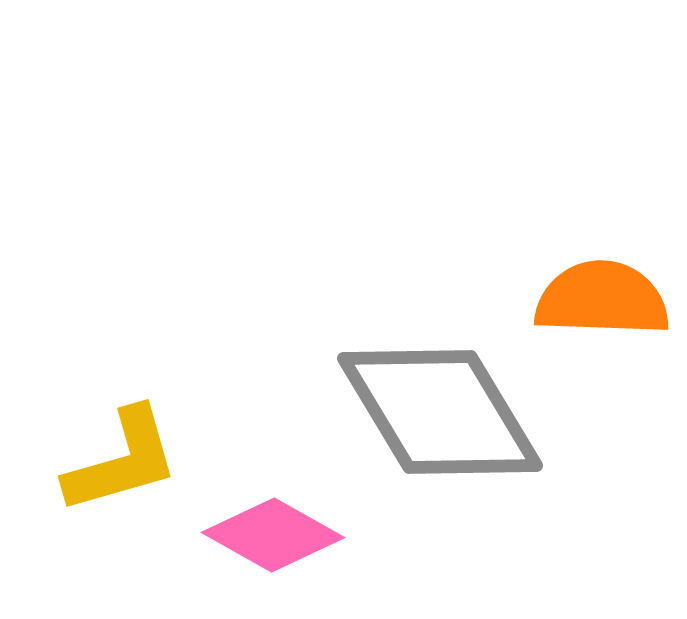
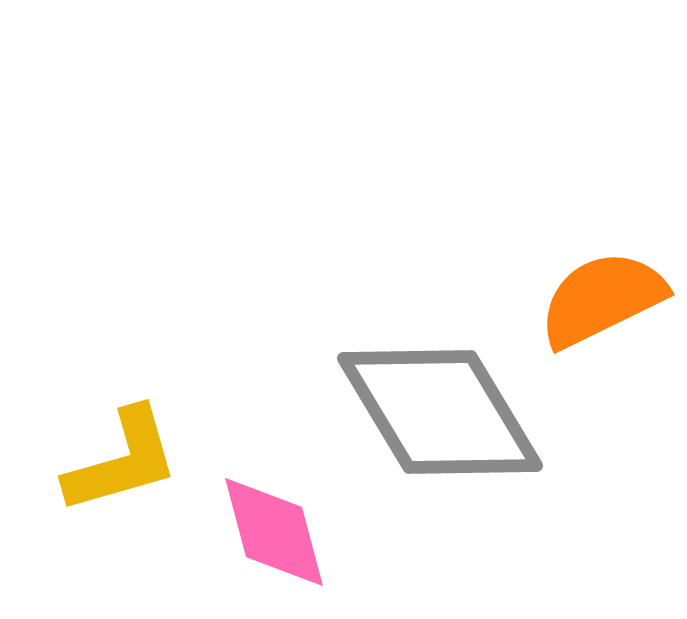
orange semicircle: rotated 28 degrees counterclockwise
pink diamond: moved 1 px right, 3 px up; rotated 46 degrees clockwise
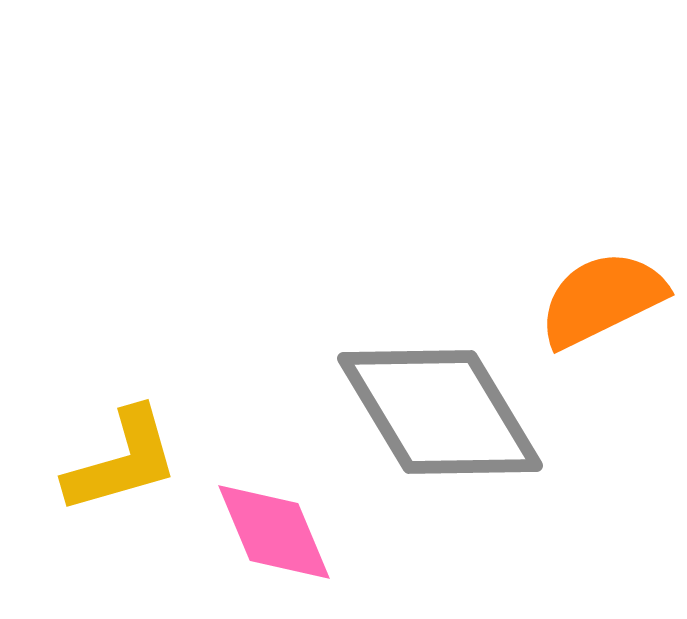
pink diamond: rotated 8 degrees counterclockwise
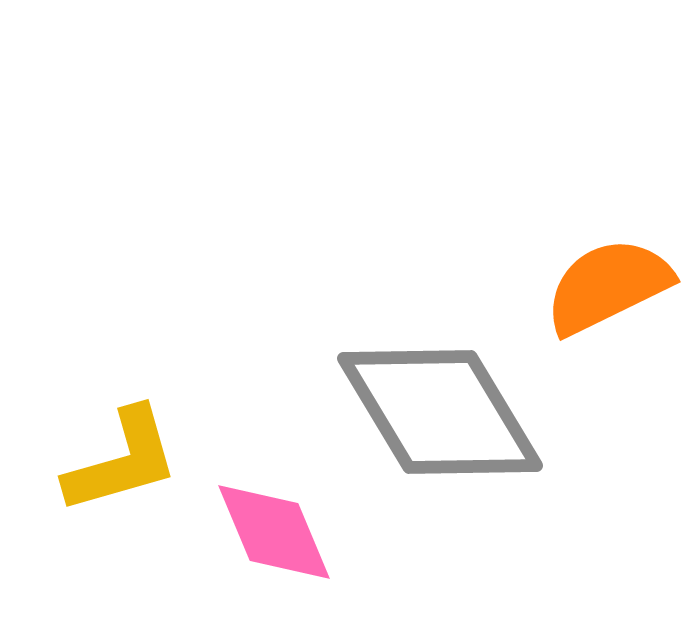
orange semicircle: moved 6 px right, 13 px up
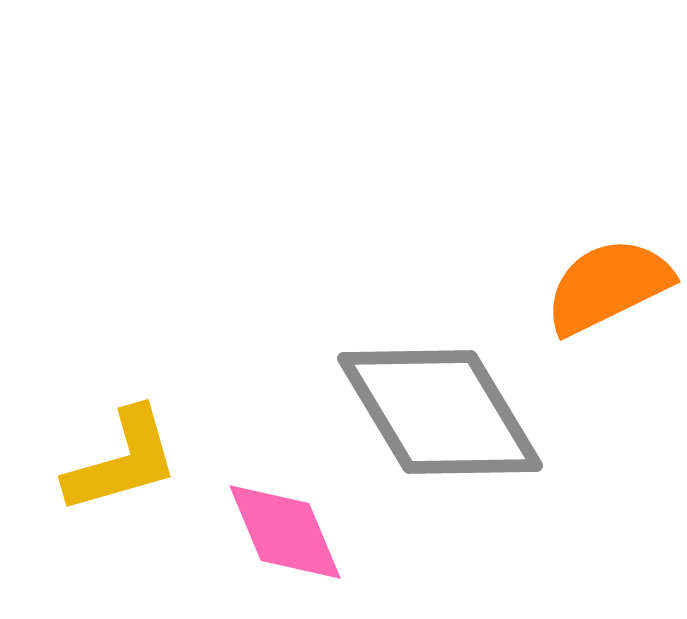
pink diamond: moved 11 px right
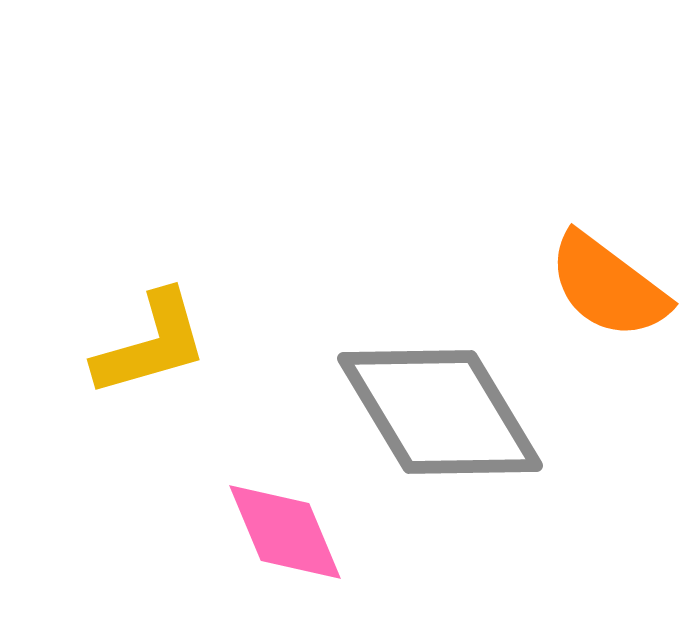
orange semicircle: rotated 117 degrees counterclockwise
yellow L-shape: moved 29 px right, 117 px up
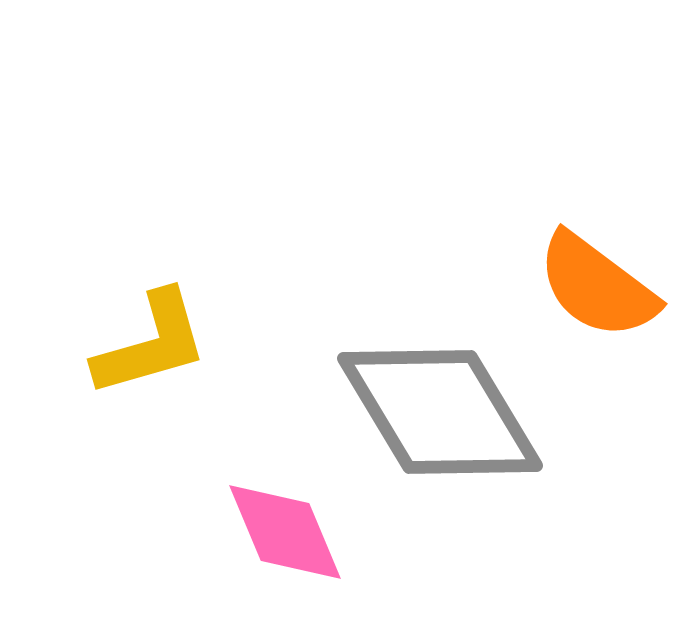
orange semicircle: moved 11 px left
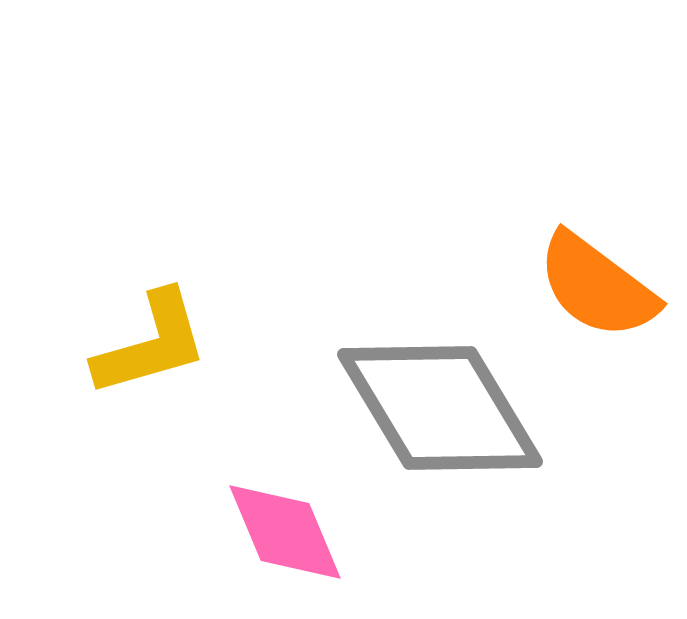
gray diamond: moved 4 px up
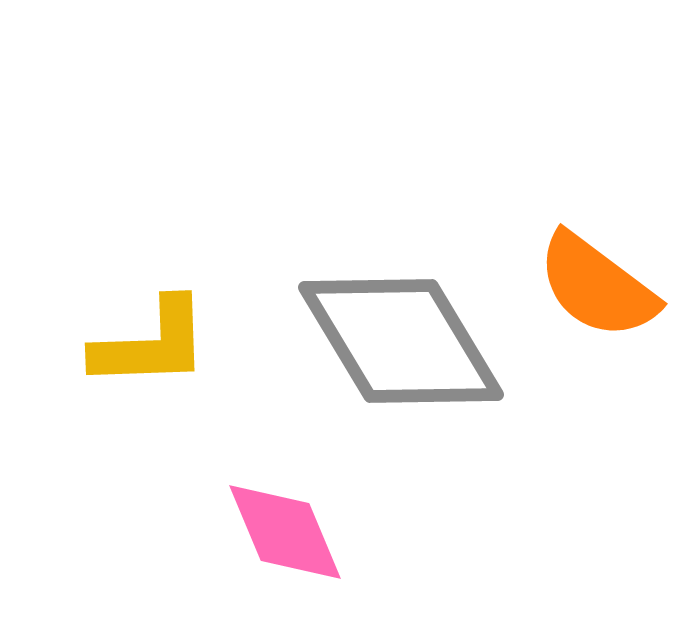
yellow L-shape: rotated 14 degrees clockwise
gray diamond: moved 39 px left, 67 px up
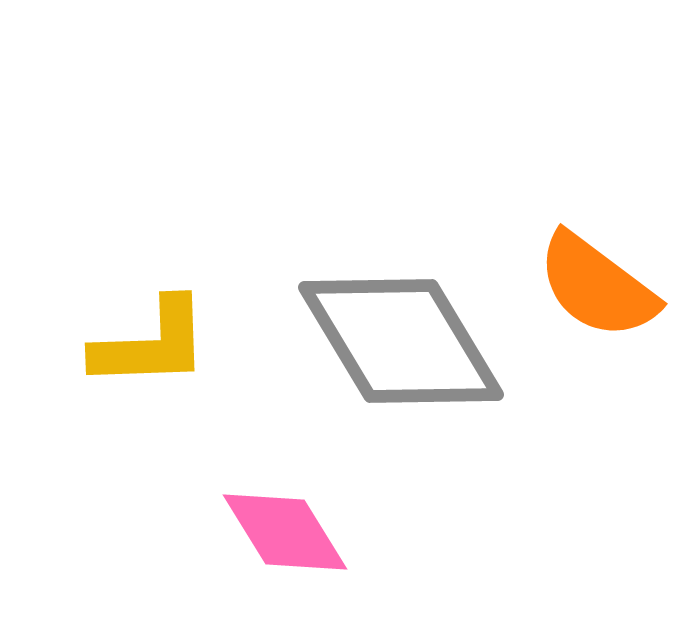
pink diamond: rotated 9 degrees counterclockwise
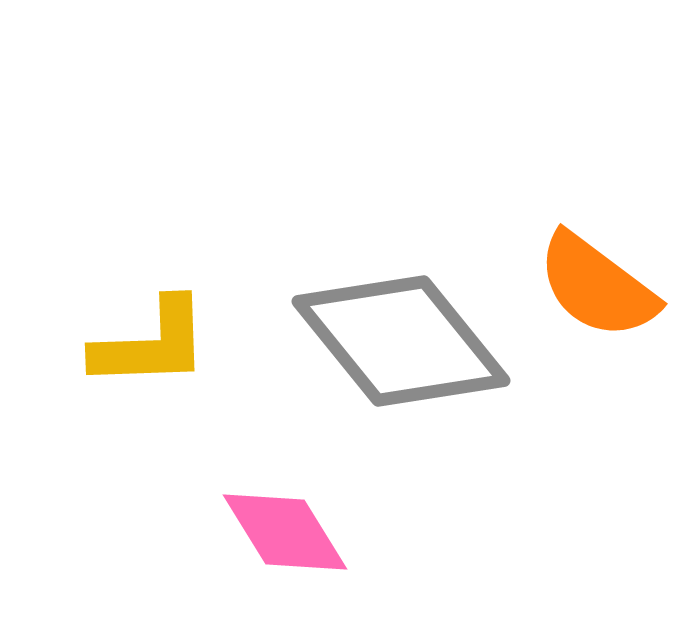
gray diamond: rotated 8 degrees counterclockwise
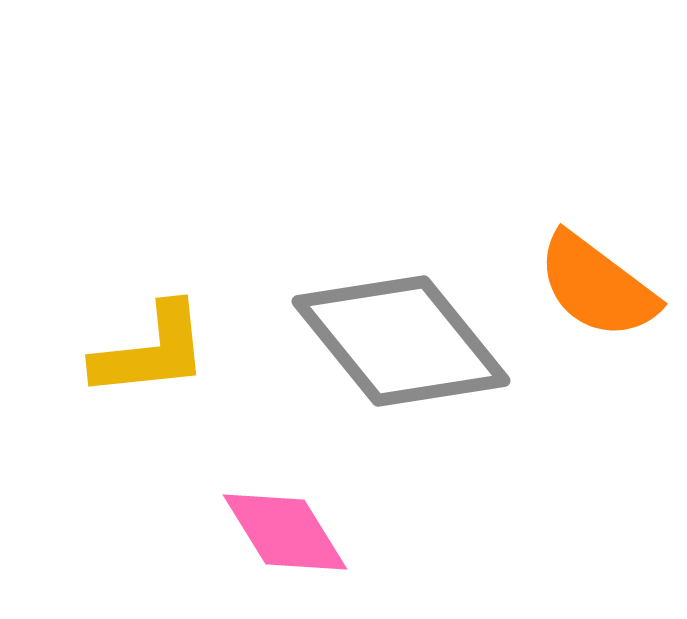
yellow L-shape: moved 7 px down; rotated 4 degrees counterclockwise
